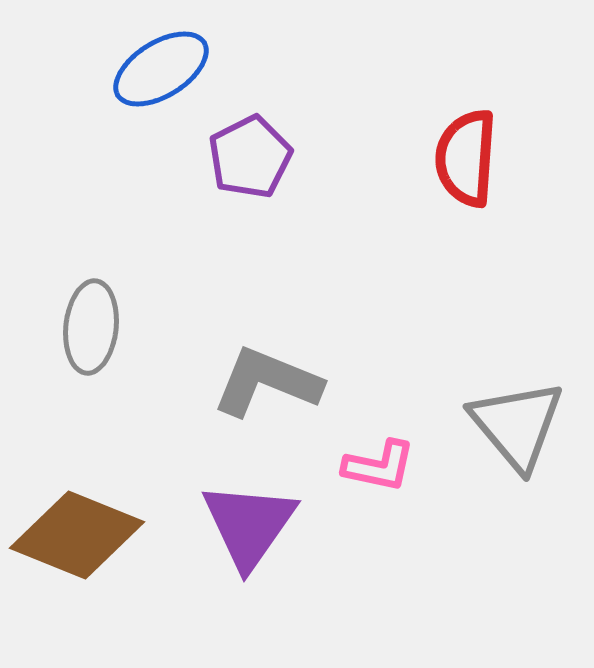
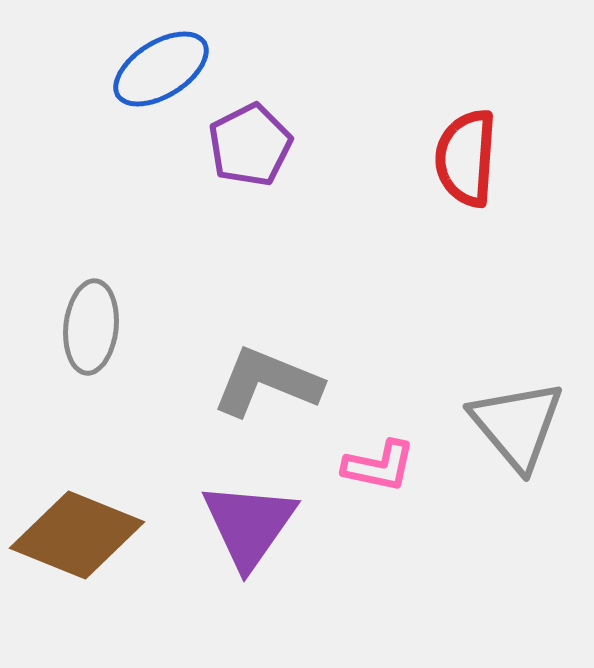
purple pentagon: moved 12 px up
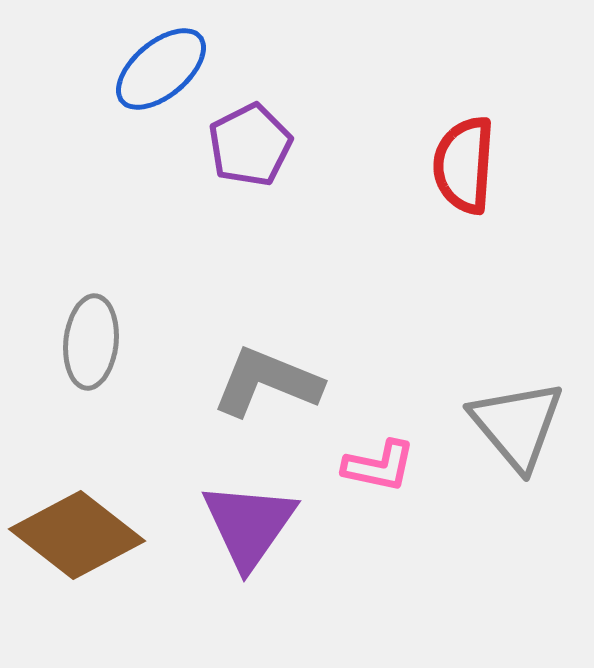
blue ellipse: rotated 8 degrees counterclockwise
red semicircle: moved 2 px left, 7 px down
gray ellipse: moved 15 px down
brown diamond: rotated 16 degrees clockwise
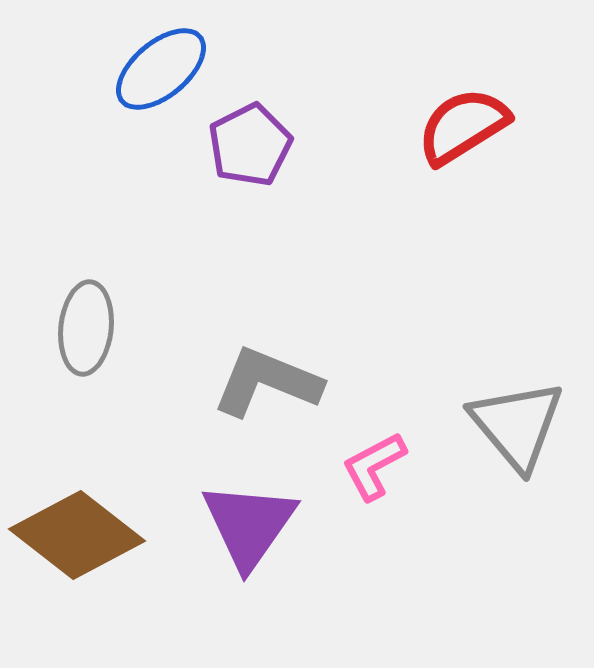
red semicircle: moved 1 px left, 39 px up; rotated 54 degrees clockwise
gray ellipse: moved 5 px left, 14 px up
pink L-shape: moved 5 px left; rotated 140 degrees clockwise
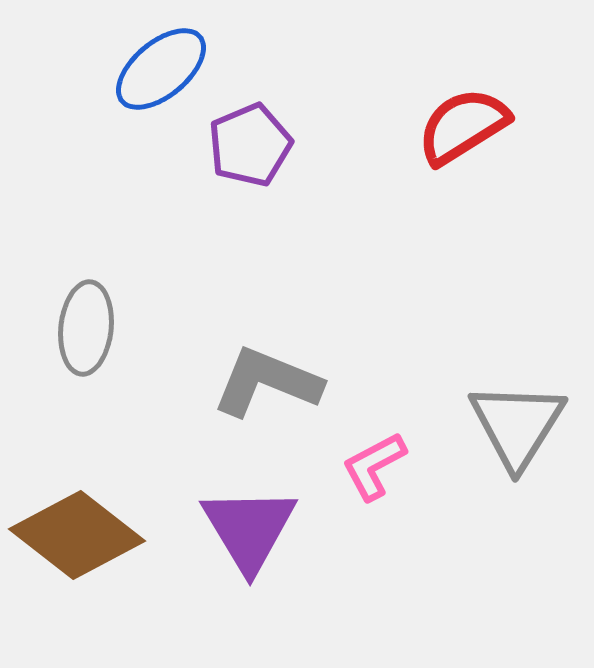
purple pentagon: rotated 4 degrees clockwise
gray triangle: rotated 12 degrees clockwise
purple triangle: moved 4 px down; rotated 6 degrees counterclockwise
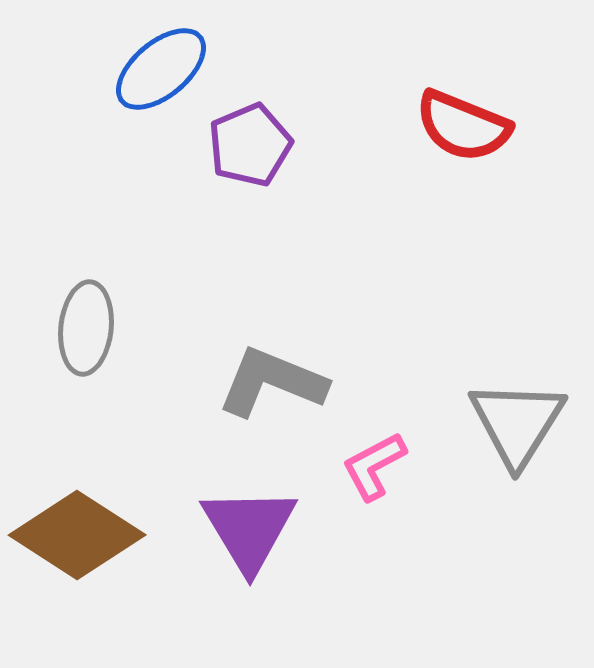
red semicircle: rotated 126 degrees counterclockwise
gray L-shape: moved 5 px right
gray triangle: moved 2 px up
brown diamond: rotated 5 degrees counterclockwise
